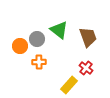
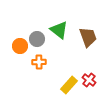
red cross: moved 3 px right, 12 px down
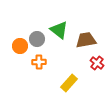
brown trapezoid: moved 2 px left, 3 px down; rotated 80 degrees counterclockwise
red cross: moved 8 px right, 17 px up
yellow rectangle: moved 2 px up
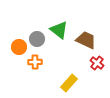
brown trapezoid: rotated 35 degrees clockwise
orange circle: moved 1 px left, 1 px down
orange cross: moved 4 px left
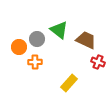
red cross: moved 1 px right, 1 px up; rotated 16 degrees counterclockwise
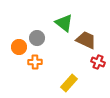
green triangle: moved 5 px right, 7 px up
gray circle: moved 1 px up
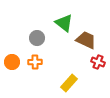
orange circle: moved 7 px left, 15 px down
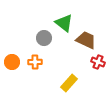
gray circle: moved 7 px right
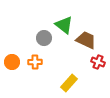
green triangle: moved 2 px down
